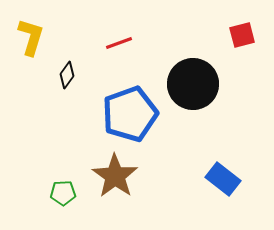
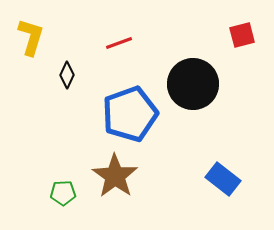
black diamond: rotated 12 degrees counterclockwise
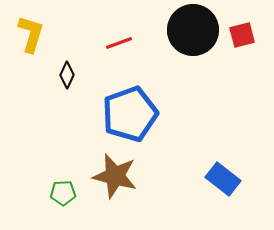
yellow L-shape: moved 3 px up
black circle: moved 54 px up
brown star: rotated 21 degrees counterclockwise
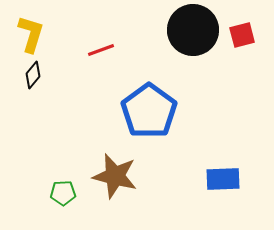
red line: moved 18 px left, 7 px down
black diamond: moved 34 px left; rotated 16 degrees clockwise
blue pentagon: moved 19 px right, 3 px up; rotated 16 degrees counterclockwise
blue rectangle: rotated 40 degrees counterclockwise
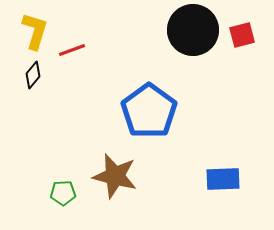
yellow L-shape: moved 4 px right, 3 px up
red line: moved 29 px left
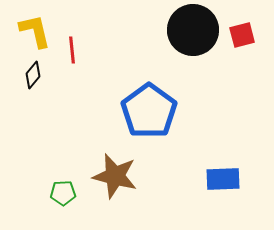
yellow L-shape: rotated 30 degrees counterclockwise
red line: rotated 76 degrees counterclockwise
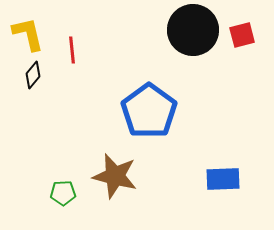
yellow L-shape: moved 7 px left, 3 px down
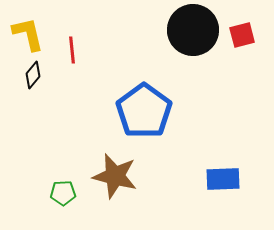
blue pentagon: moved 5 px left
